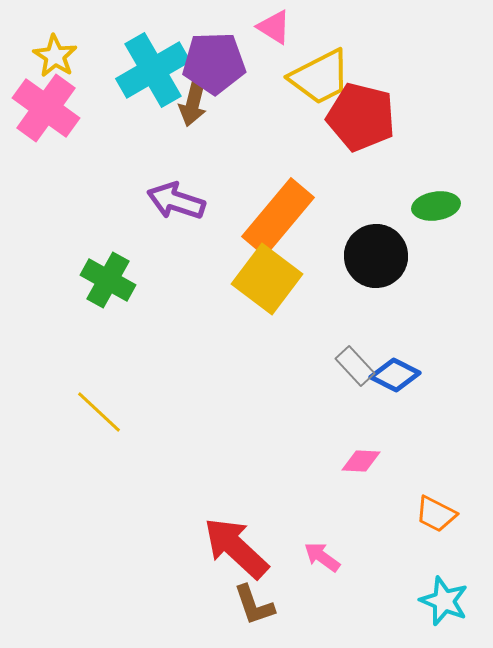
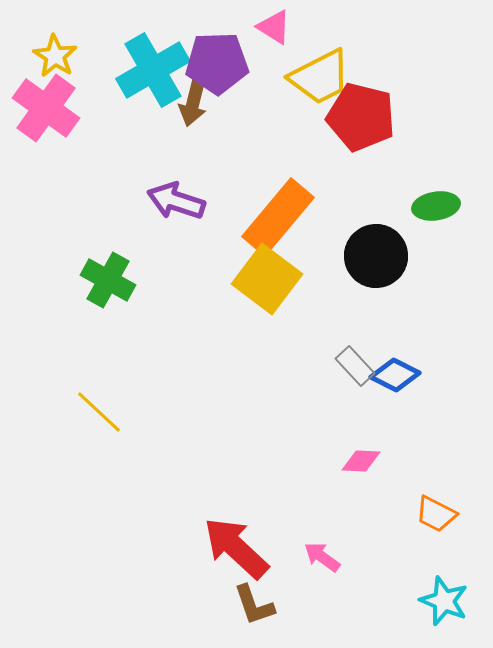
purple pentagon: moved 3 px right
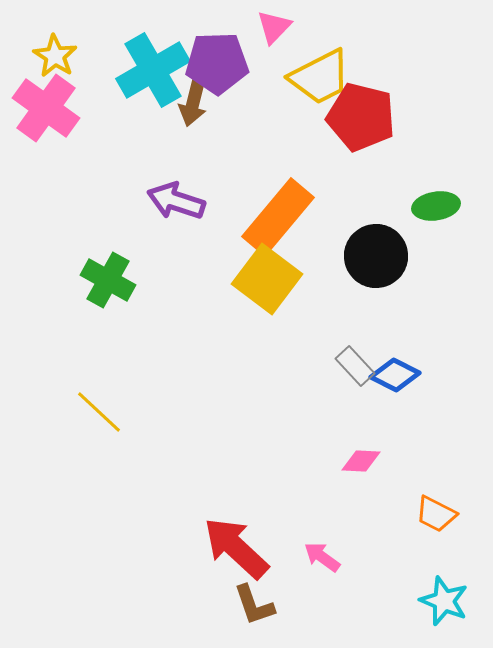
pink triangle: rotated 42 degrees clockwise
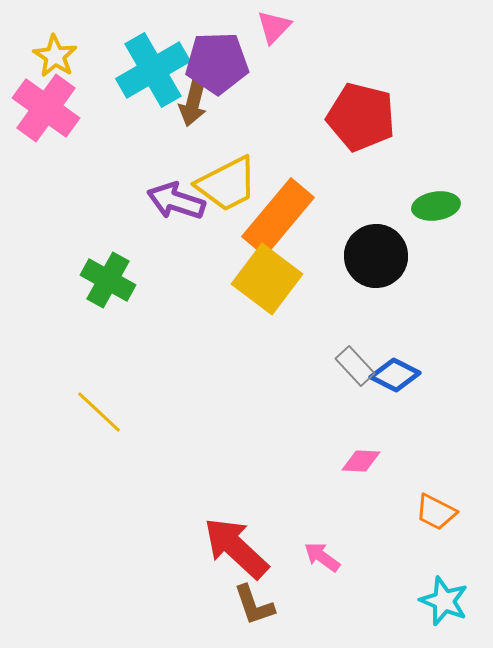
yellow trapezoid: moved 93 px left, 107 px down
orange trapezoid: moved 2 px up
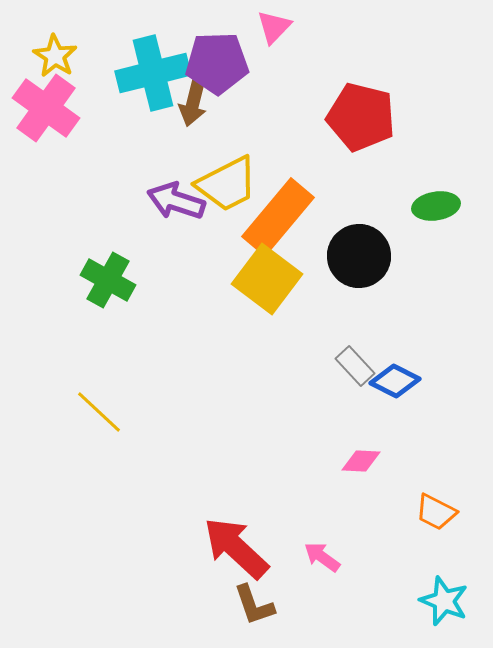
cyan cross: moved 3 px down; rotated 16 degrees clockwise
black circle: moved 17 px left
blue diamond: moved 6 px down
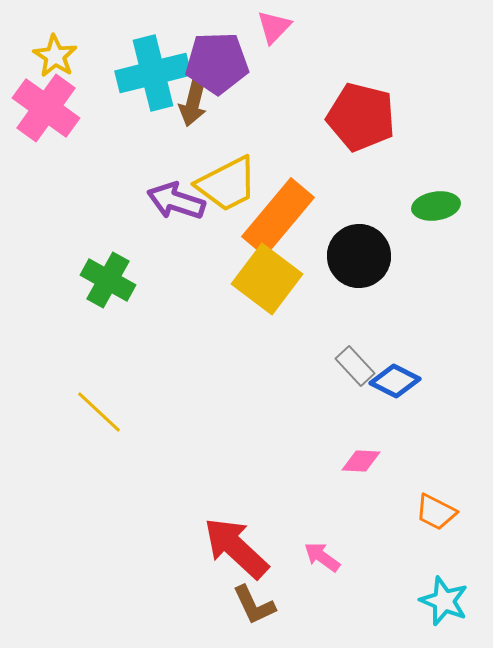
brown L-shape: rotated 6 degrees counterclockwise
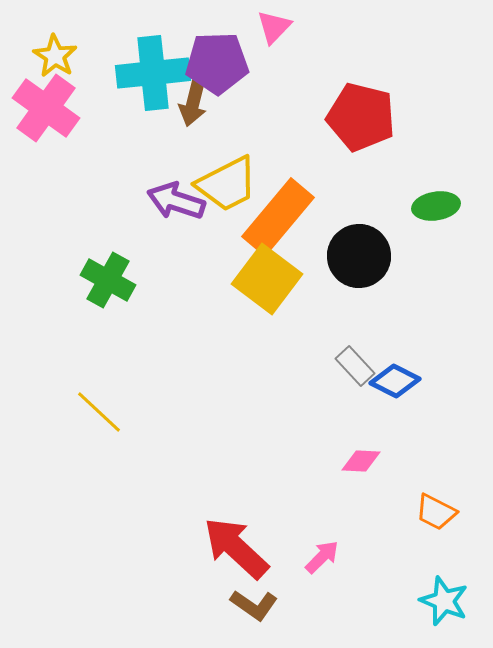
cyan cross: rotated 8 degrees clockwise
pink arrow: rotated 99 degrees clockwise
brown L-shape: rotated 30 degrees counterclockwise
